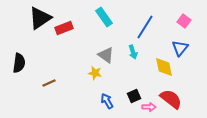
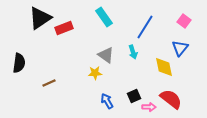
yellow star: rotated 16 degrees counterclockwise
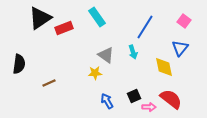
cyan rectangle: moved 7 px left
black semicircle: moved 1 px down
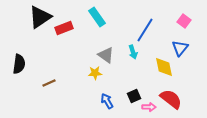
black triangle: moved 1 px up
blue line: moved 3 px down
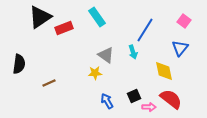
yellow diamond: moved 4 px down
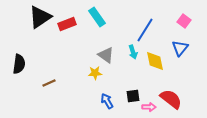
red rectangle: moved 3 px right, 4 px up
yellow diamond: moved 9 px left, 10 px up
black square: moved 1 px left; rotated 16 degrees clockwise
